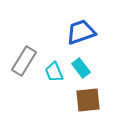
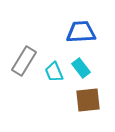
blue trapezoid: rotated 16 degrees clockwise
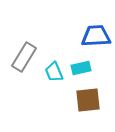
blue trapezoid: moved 15 px right, 4 px down
gray rectangle: moved 4 px up
cyan rectangle: rotated 66 degrees counterclockwise
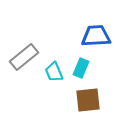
gray rectangle: rotated 20 degrees clockwise
cyan rectangle: rotated 54 degrees counterclockwise
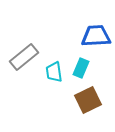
cyan trapezoid: rotated 15 degrees clockwise
brown square: rotated 20 degrees counterclockwise
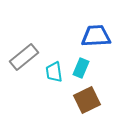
brown square: moved 1 px left
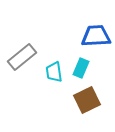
gray rectangle: moved 2 px left
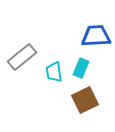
brown square: moved 2 px left
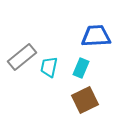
cyan trapezoid: moved 5 px left, 5 px up; rotated 20 degrees clockwise
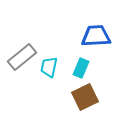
brown square: moved 3 px up
